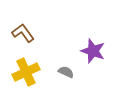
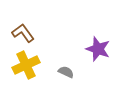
purple star: moved 5 px right, 2 px up
yellow cross: moved 7 px up
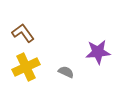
purple star: moved 3 px down; rotated 25 degrees counterclockwise
yellow cross: moved 2 px down
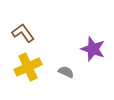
purple star: moved 5 px left, 3 px up; rotated 25 degrees clockwise
yellow cross: moved 2 px right
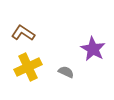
brown L-shape: rotated 20 degrees counterclockwise
purple star: rotated 10 degrees clockwise
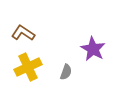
gray semicircle: rotated 84 degrees clockwise
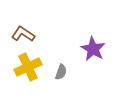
brown L-shape: moved 1 px down
gray semicircle: moved 5 px left
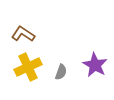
purple star: moved 2 px right, 16 px down
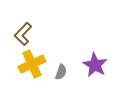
brown L-shape: rotated 80 degrees counterclockwise
yellow cross: moved 4 px right, 3 px up
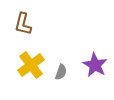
brown L-shape: moved 10 px up; rotated 30 degrees counterclockwise
yellow cross: moved 1 px left, 1 px down; rotated 12 degrees counterclockwise
